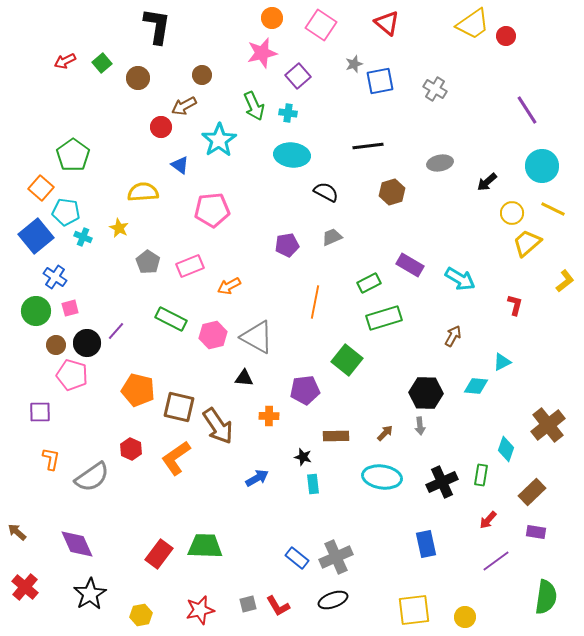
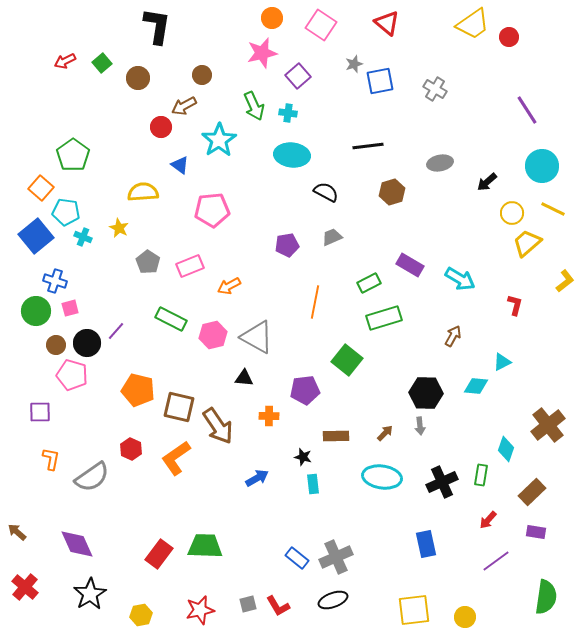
red circle at (506, 36): moved 3 px right, 1 px down
blue cross at (55, 277): moved 4 px down; rotated 15 degrees counterclockwise
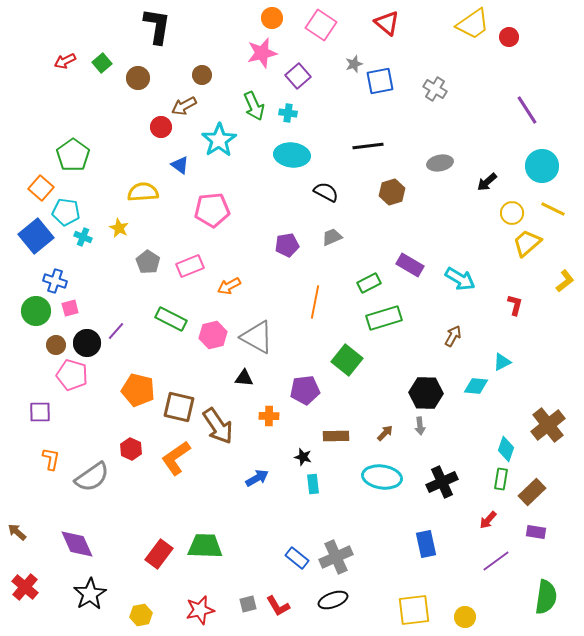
green rectangle at (481, 475): moved 20 px right, 4 px down
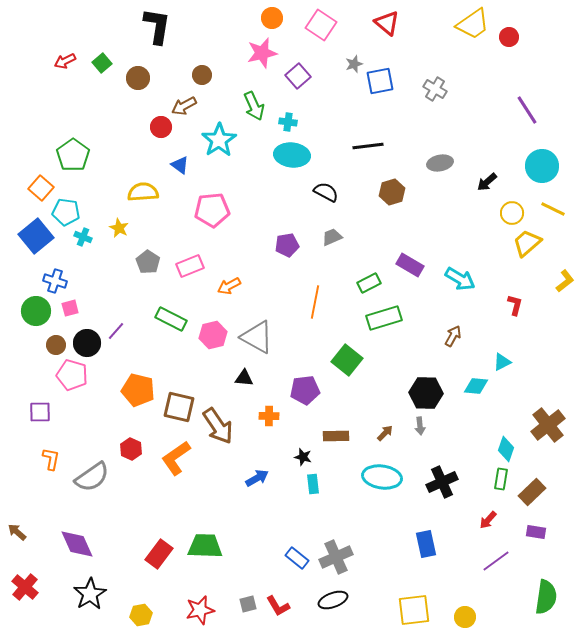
cyan cross at (288, 113): moved 9 px down
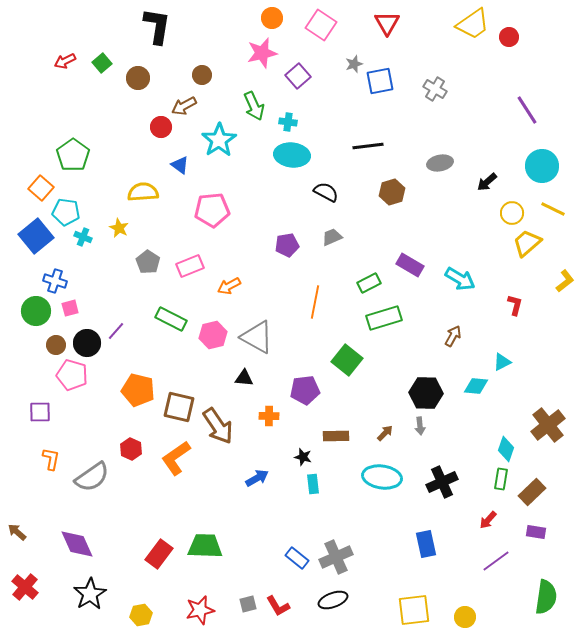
red triangle at (387, 23): rotated 20 degrees clockwise
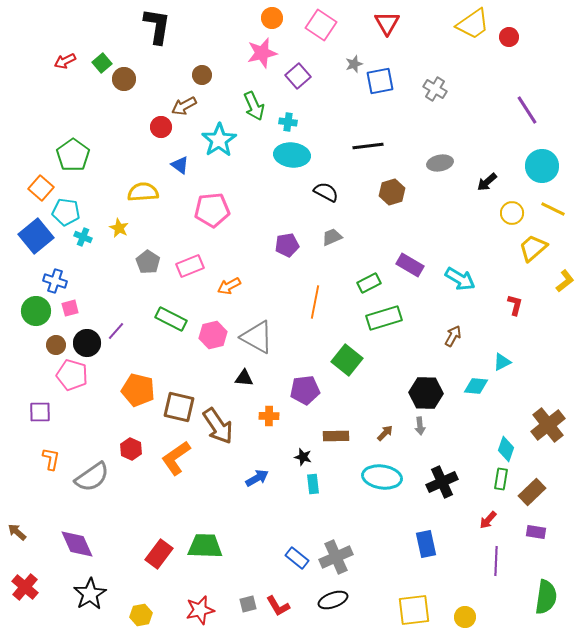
brown circle at (138, 78): moved 14 px left, 1 px down
yellow trapezoid at (527, 243): moved 6 px right, 5 px down
purple line at (496, 561): rotated 52 degrees counterclockwise
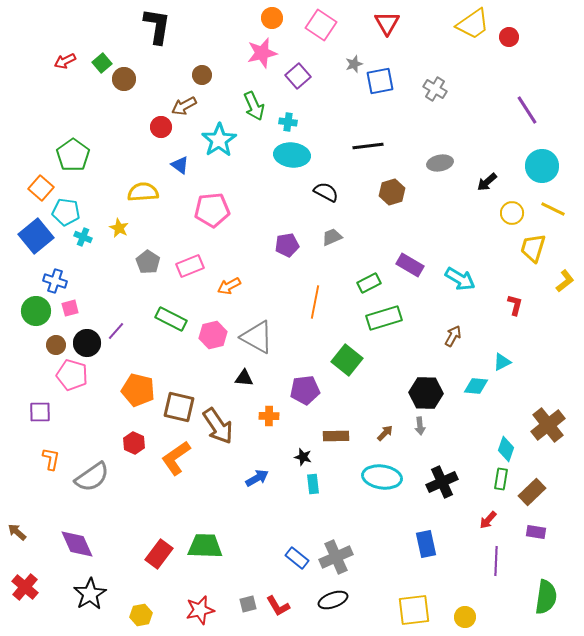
yellow trapezoid at (533, 248): rotated 32 degrees counterclockwise
red hexagon at (131, 449): moved 3 px right, 6 px up
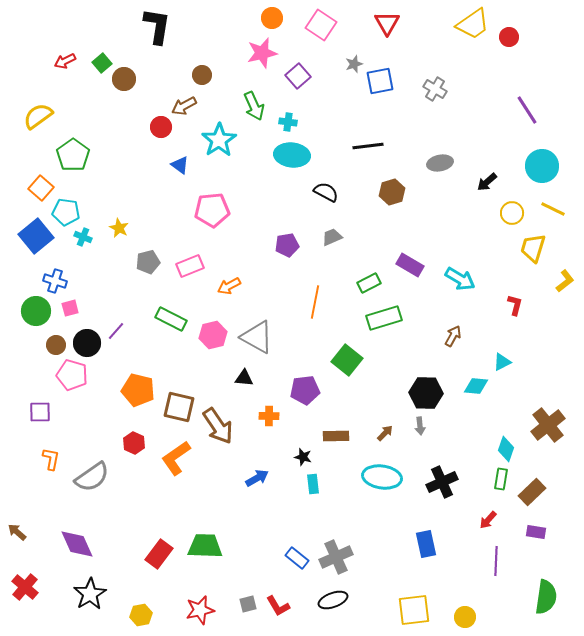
yellow semicircle at (143, 192): moved 105 px left, 76 px up; rotated 32 degrees counterclockwise
gray pentagon at (148, 262): rotated 25 degrees clockwise
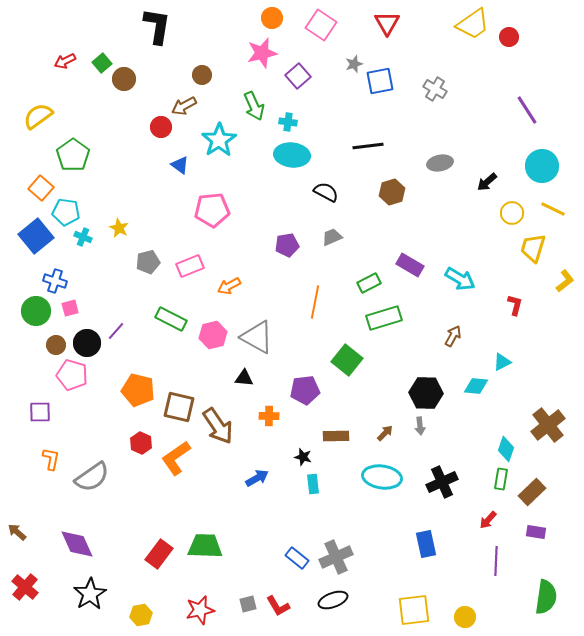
red hexagon at (134, 443): moved 7 px right
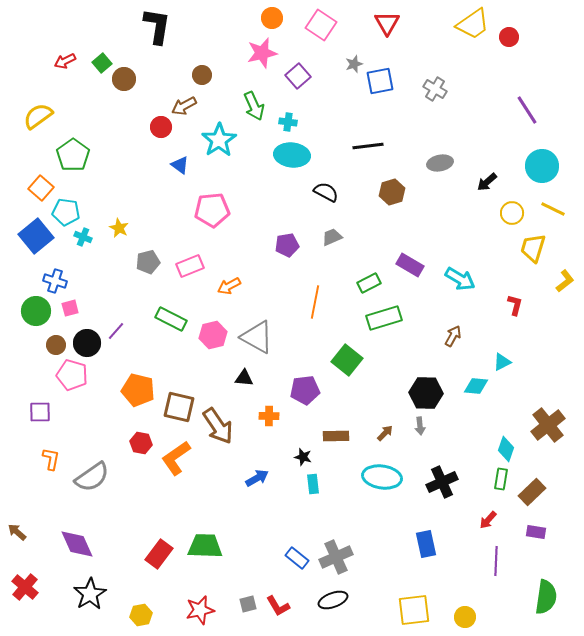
red hexagon at (141, 443): rotated 15 degrees counterclockwise
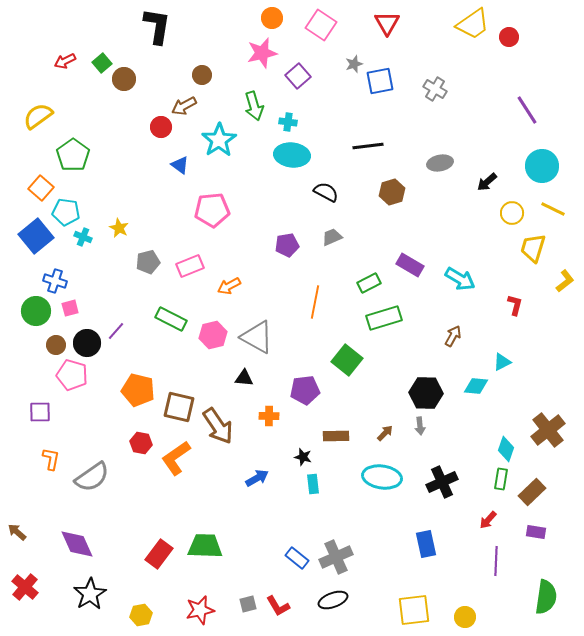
green arrow at (254, 106): rotated 8 degrees clockwise
brown cross at (548, 425): moved 5 px down
